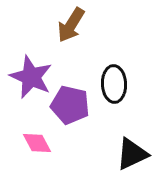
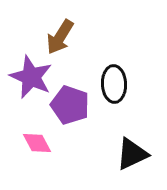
brown arrow: moved 11 px left, 12 px down
purple pentagon: rotated 6 degrees clockwise
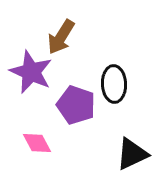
brown arrow: moved 1 px right
purple star: moved 5 px up
purple pentagon: moved 6 px right
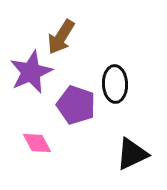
purple star: rotated 24 degrees clockwise
black ellipse: moved 1 px right
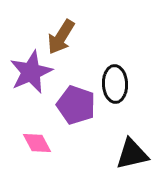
black triangle: rotated 12 degrees clockwise
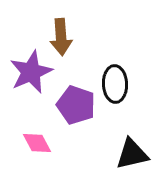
brown arrow: rotated 36 degrees counterclockwise
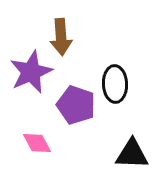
black triangle: rotated 15 degrees clockwise
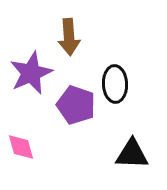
brown arrow: moved 8 px right
purple star: moved 1 px down
pink diamond: moved 16 px left, 4 px down; rotated 12 degrees clockwise
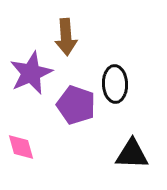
brown arrow: moved 3 px left
